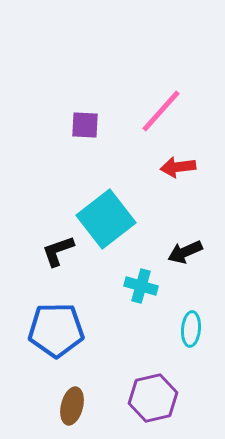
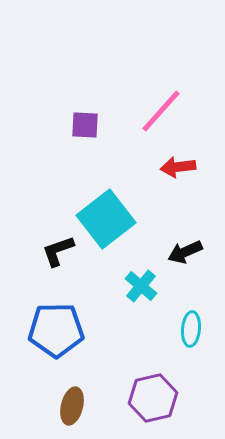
cyan cross: rotated 24 degrees clockwise
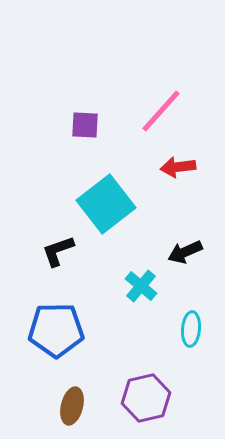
cyan square: moved 15 px up
purple hexagon: moved 7 px left
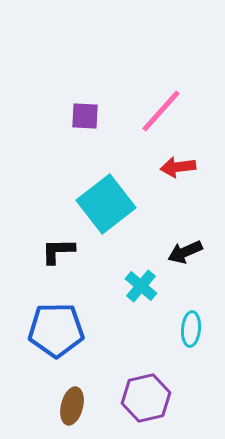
purple square: moved 9 px up
black L-shape: rotated 18 degrees clockwise
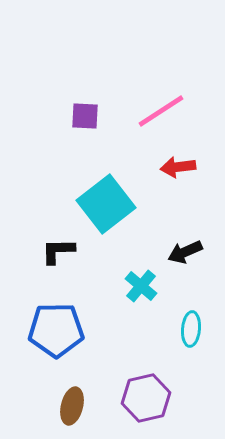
pink line: rotated 15 degrees clockwise
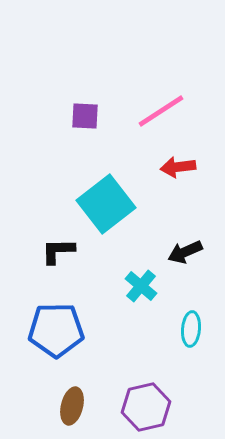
purple hexagon: moved 9 px down
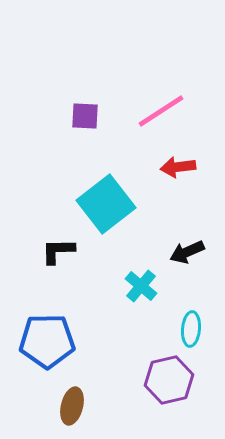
black arrow: moved 2 px right
blue pentagon: moved 9 px left, 11 px down
purple hexagon: moved 23 px right, 27 px up
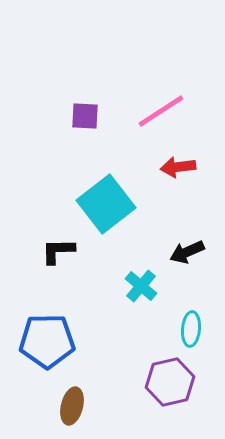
purple hexagon: moved 1 px right, 2 px down
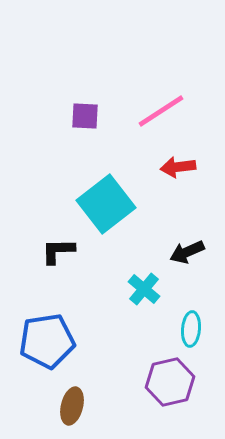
cyan cross: moved 3 px right, 3 px down
blue pentagon: rotated 8 degrees counterclockwise
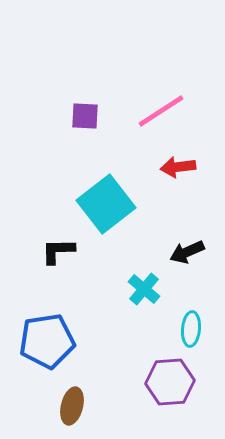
purple hexagon: rotated 9 degrees clockwise
